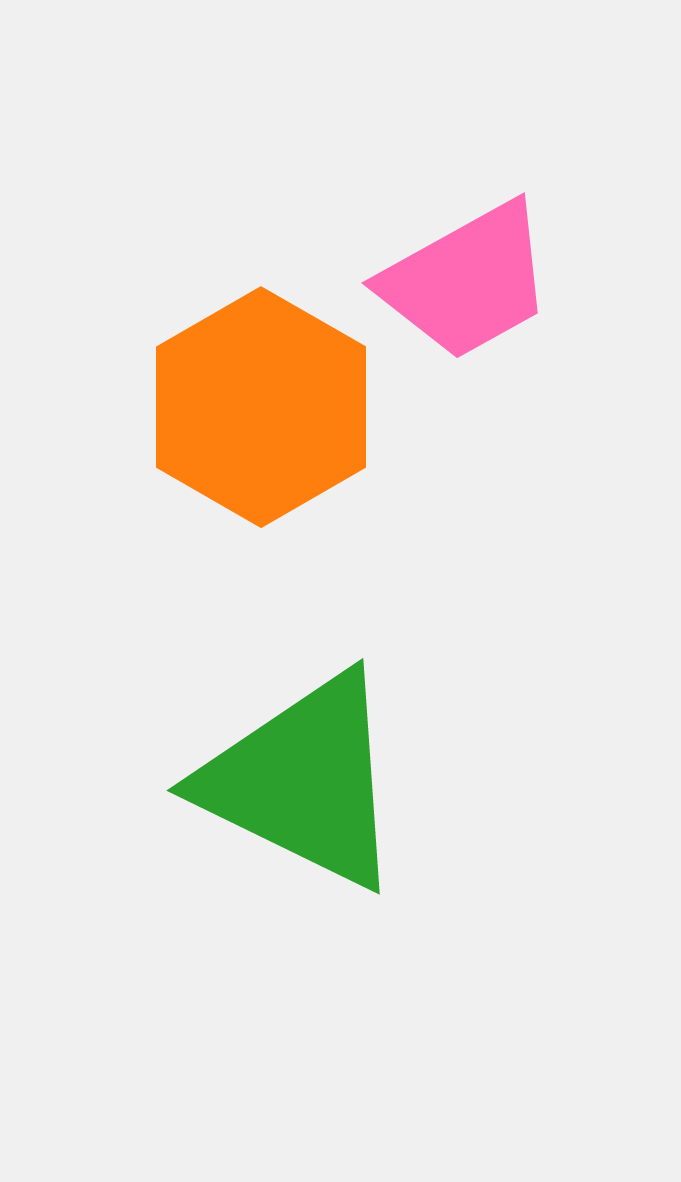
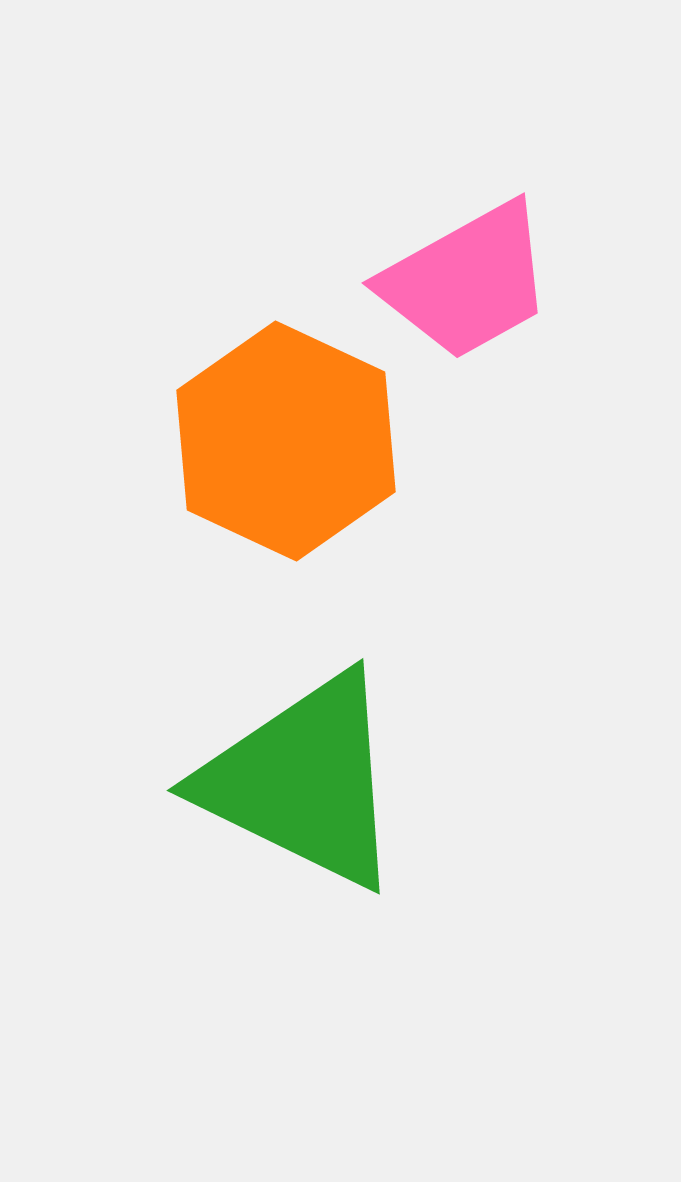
orange hexagon: moved 25 px right, 34 px down; rotated 5 degrees counterclockwise
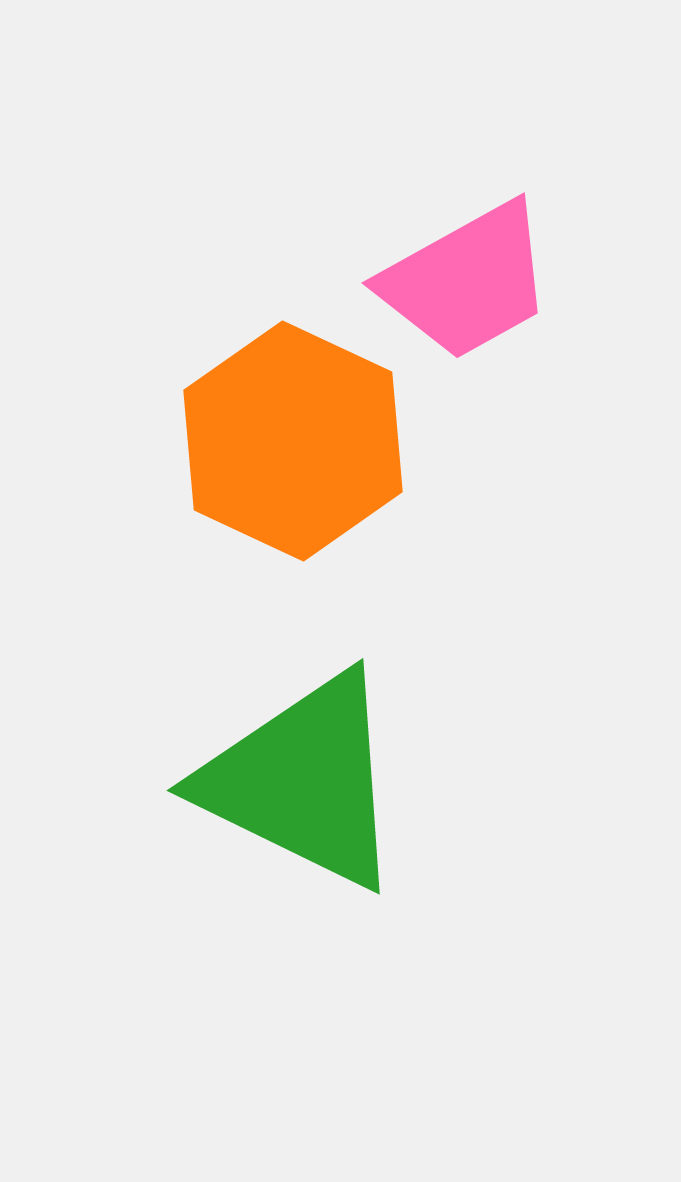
orange hexagon: moved 7 px right
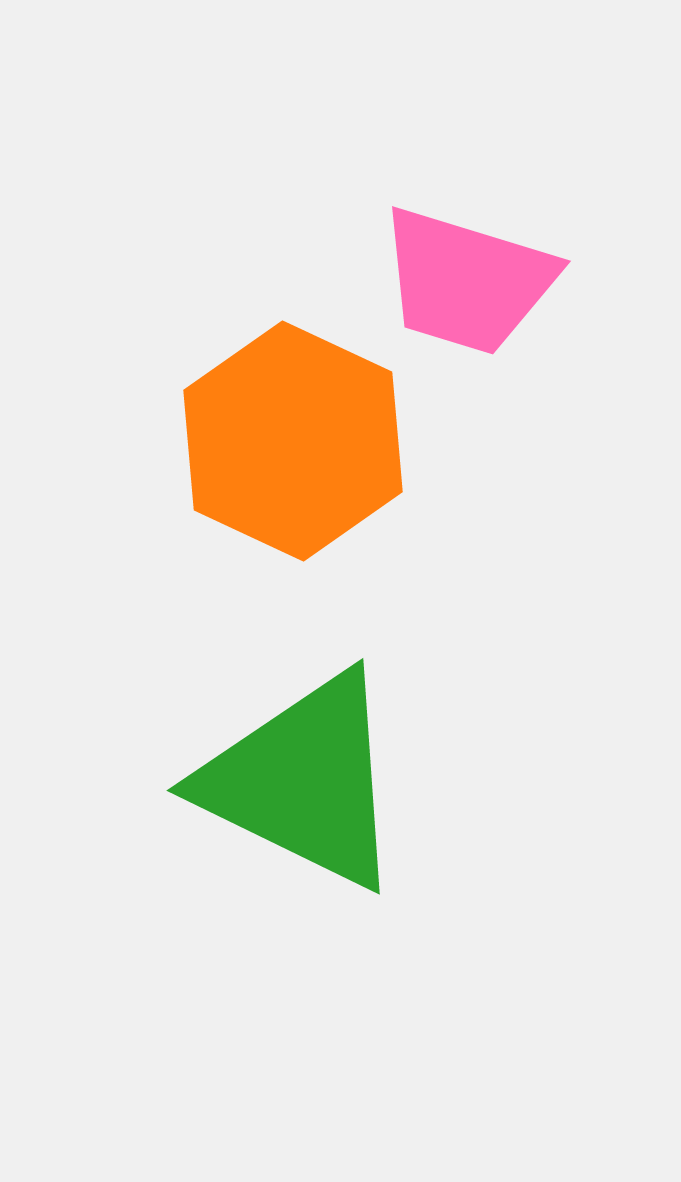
pink trapezoid: rotated 46 degrees clockwise
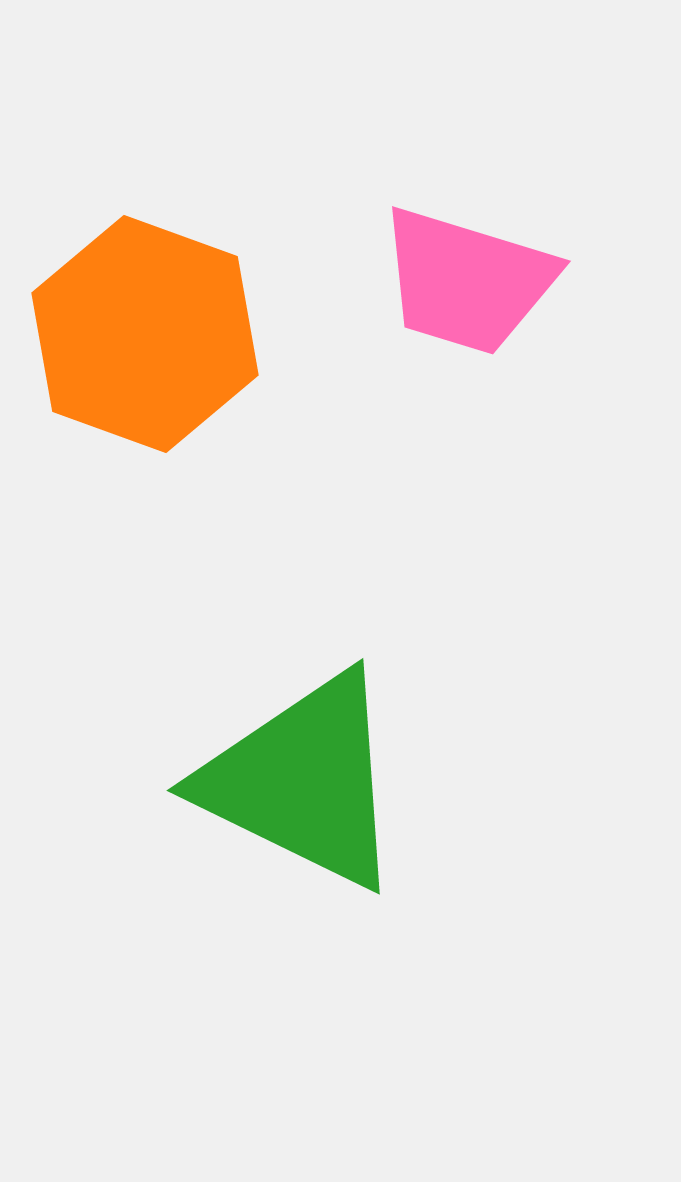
orange hexagon: moved 148 px left, 107 px up; rotated 5 degrees counterclockwise
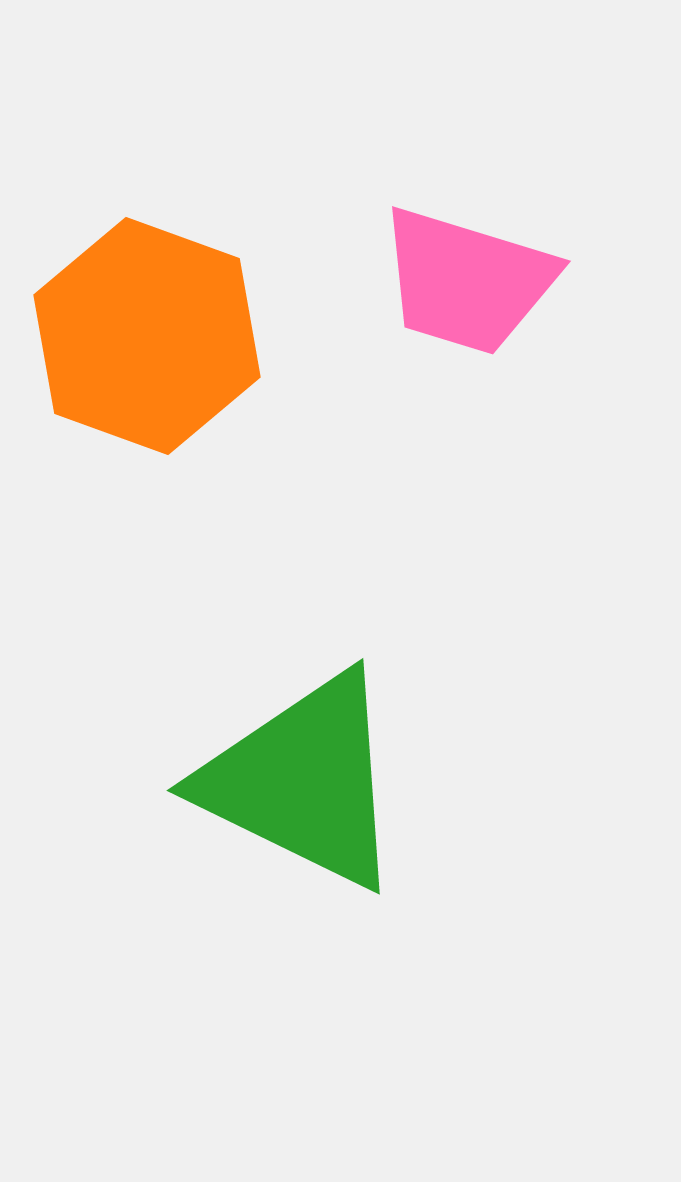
orange hexagon: moved 2 px right, 2 px down
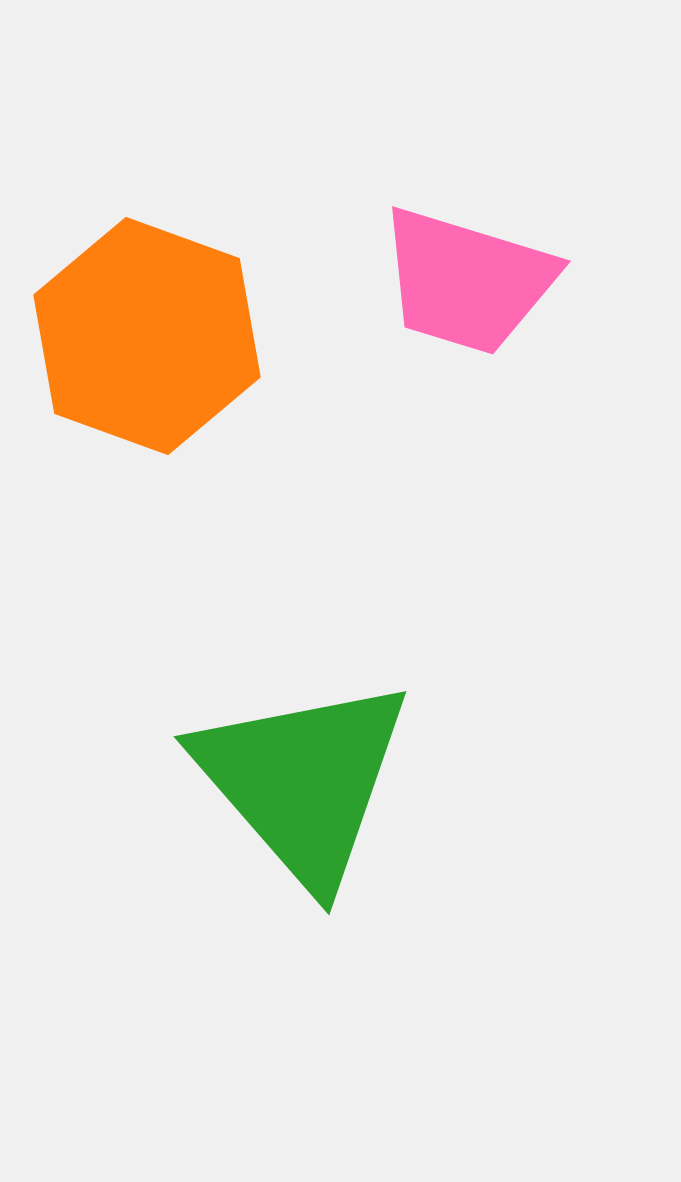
green triangle: rotated 23 degrees clockwise
